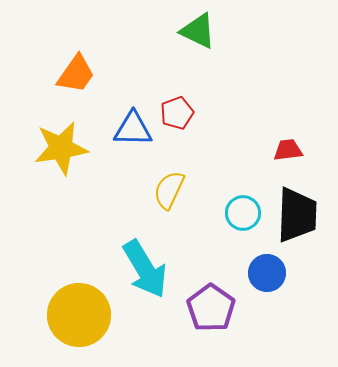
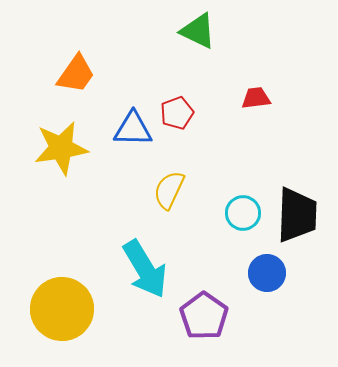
red trapezoid: moved 32 px left, 52 px up
purple pentagon: moved 7 px left, 8 px down
yellow circle: moved 17 px left, 6 px up
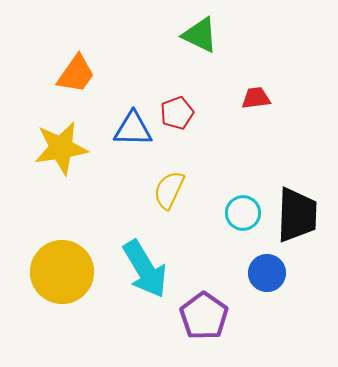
green triangle: moved 2 px right, 4 px down
yellow circle: moved 37 px up
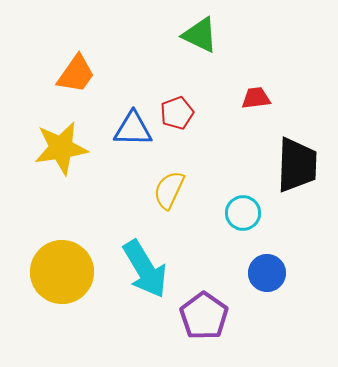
black trapezoid: moved 50 px up
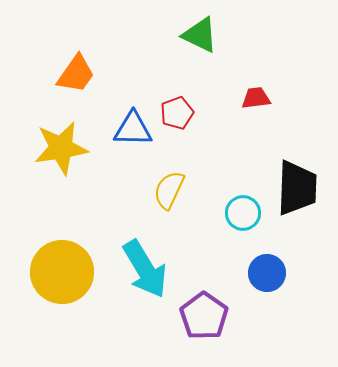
black trapezoid: moved 23 px down
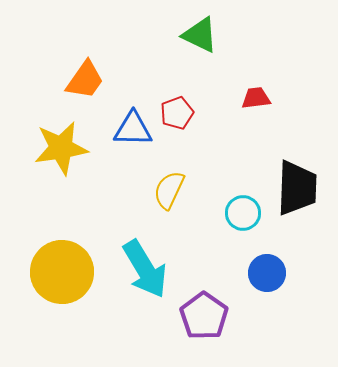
orange trapezoid: moved 9 px right, 6 px down
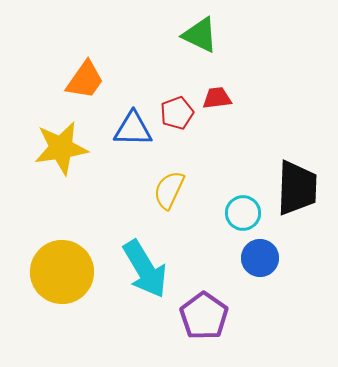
red trapezoid: moved 39 px left
blue circle: moved 7 px left, 15 px up
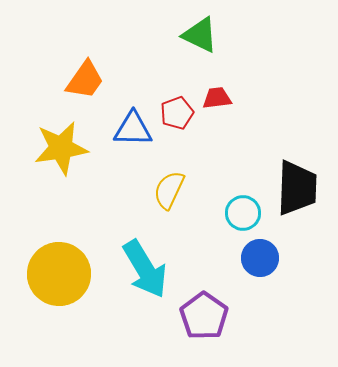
yellow circle: moved 3 px left, 2 px down
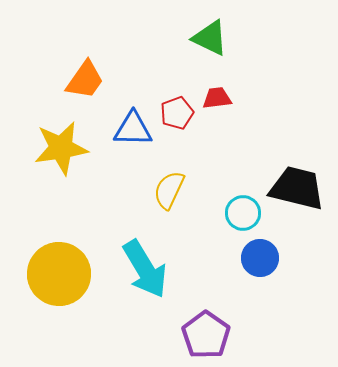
green triangle: moved 10 px right, 3 px down
black trapezoid: rotated 78 degrees counterclockwise
purple pentagon: moved 2 px right, 19 px down
